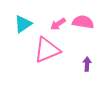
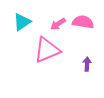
cyan triangle: moved 1 px left, 2 px up
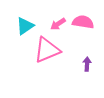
cyan triangle: moved 3 px right, 4 px down
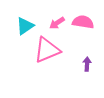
pink arrow: moved 1 px left, 1 px up
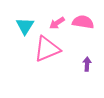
cyan triangle: rotated 24 degrees counterclockwise
pink triangle: moved 1 px up
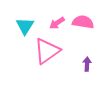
pink triangle: moved 2 px down; rotated 12 degrees counterclockwise
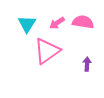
cyan triangle: moved 2 px right, 2 px up
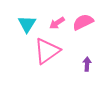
pink semicircle: rotated 35 degrees counterclockwise
